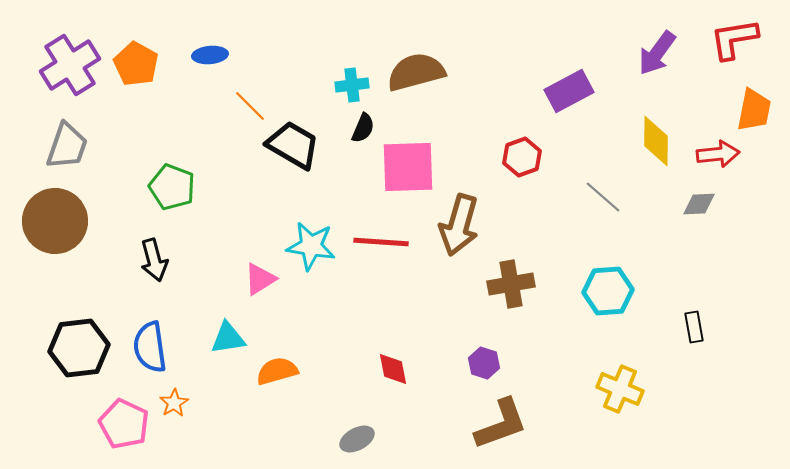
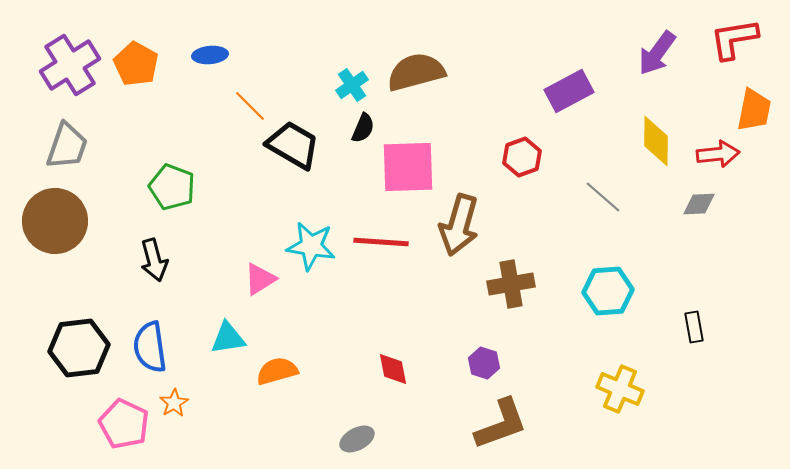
cyan cross: rotated 28 degrees counterclockwise
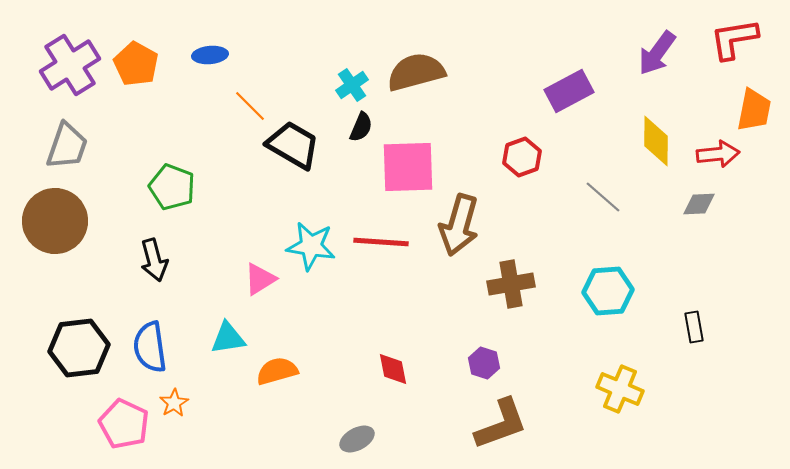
black semicircle: moved 2 px left, 1 px up
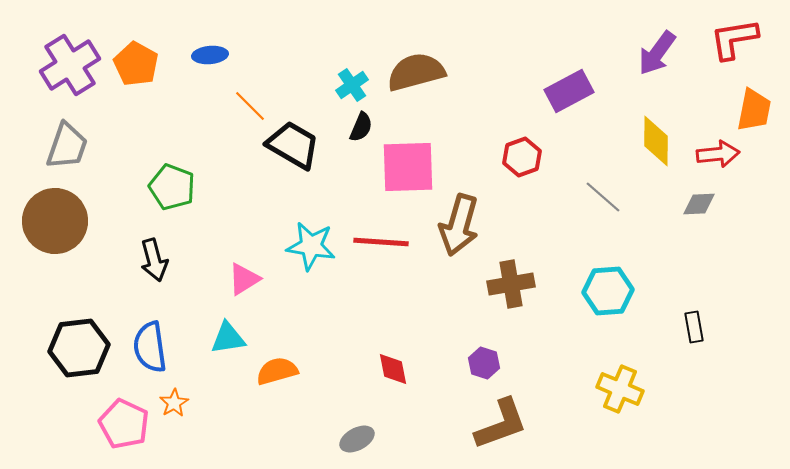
pink triangle: moved 16 px left
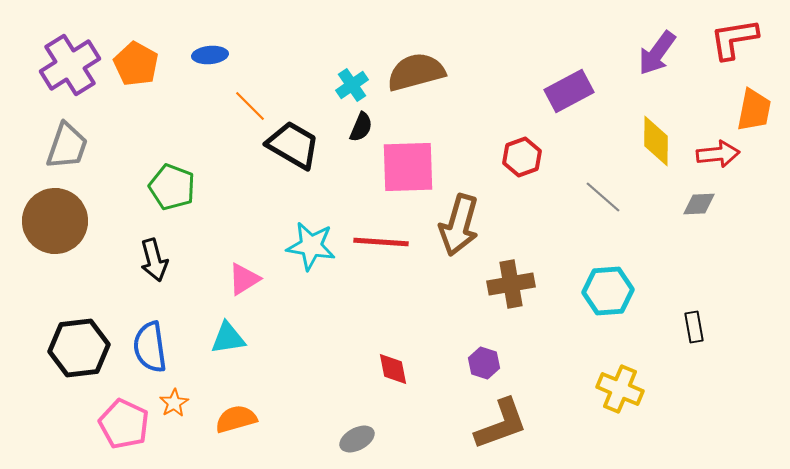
orange semicircle: moved 41 px left, 48 px down
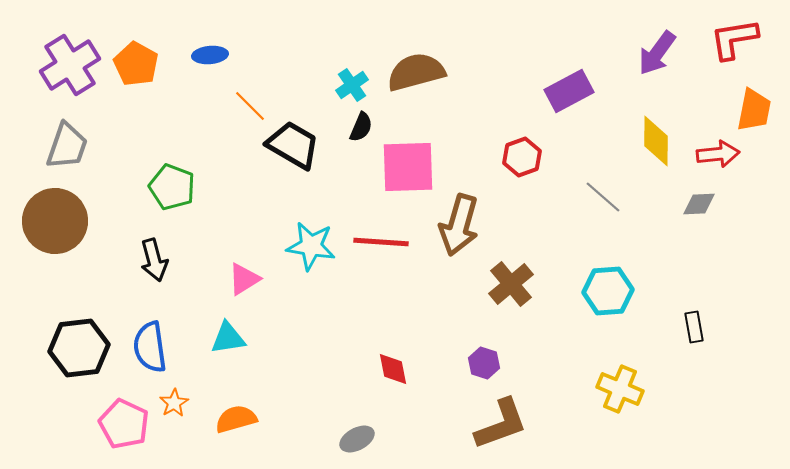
brown cross: rotated 30 degrees counterclockwise
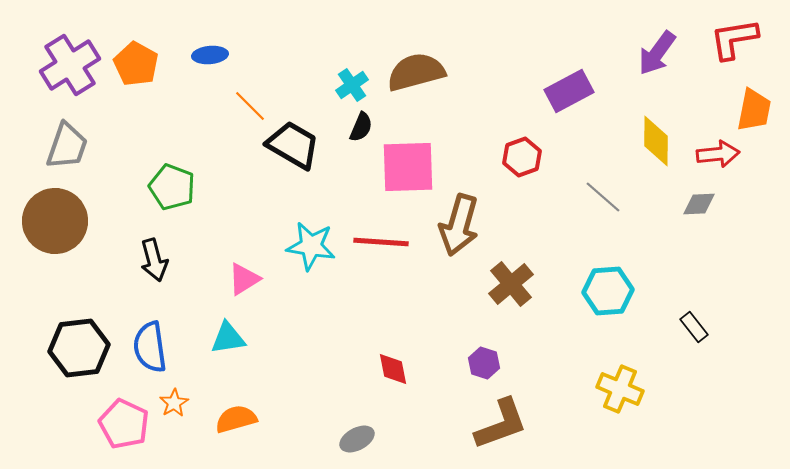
black rectangle: rotated 28 degrees counterclockwise
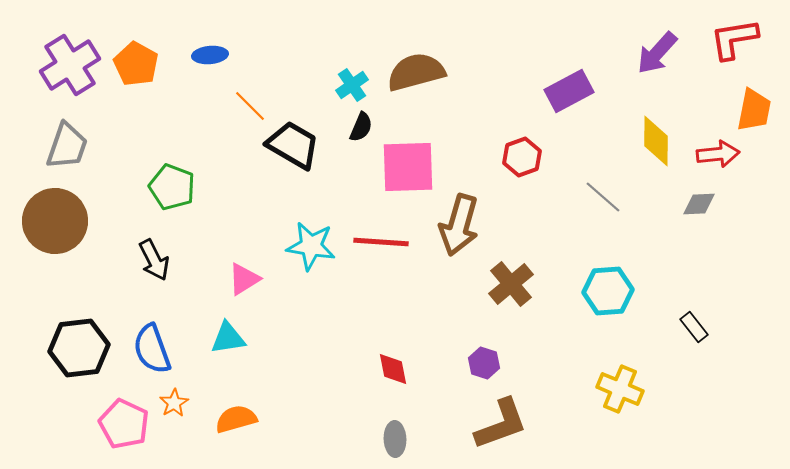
purple arrow: rotated 6 degrees clockwise
black arrow: rotated 12 degrees counterclockwise
blue semicircle: moved 2 px right, 2 px down; rotated 12 degrees counterclockwise
gray ellipse: moved 38 px right; rotated 64 degrees counterclockwise
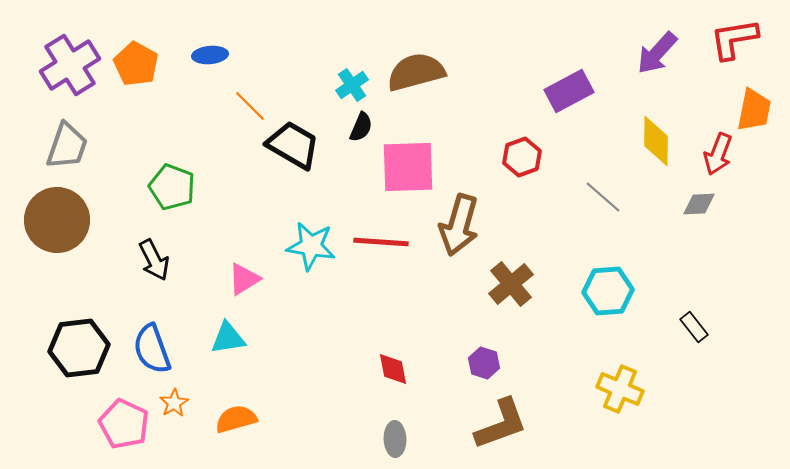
red arrow: rotated 117 degrees clockwise
brown circle: moved 2 px right, 1 px up
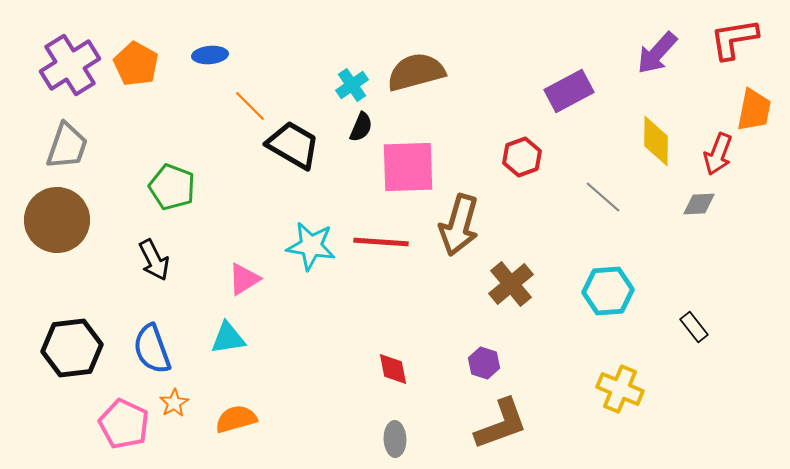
black hexagon: moved 7 px left
